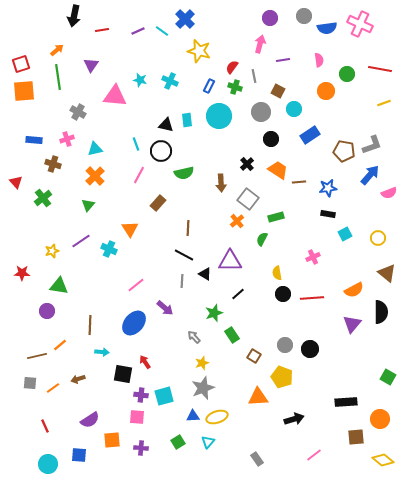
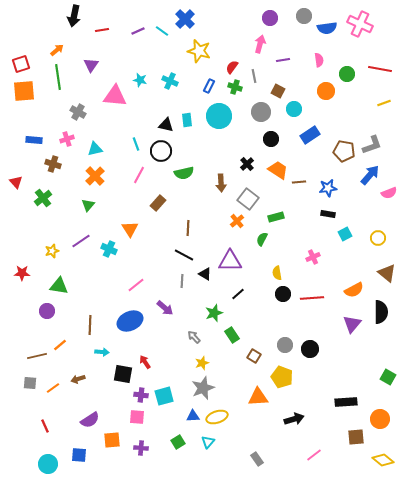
blue ellipse at (134, 323): moved 4 px left, 2 px up; rotated 25 degrees clockwise
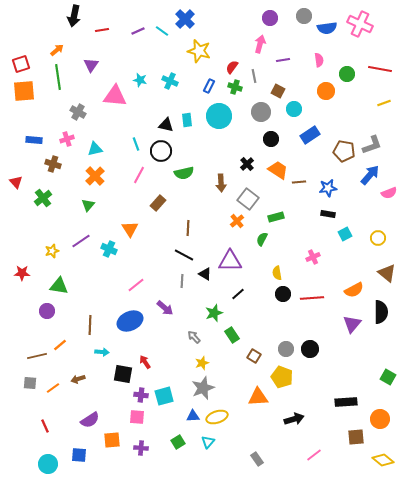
gray circle at (285, 345): moved 1 px right, 4 px down
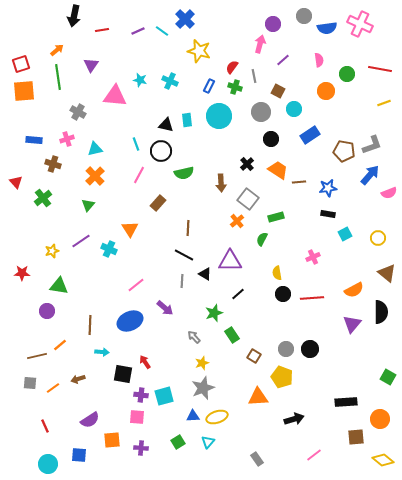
purple circle at (270, 18): moved 3 px right, 6 px down
purple line at (283, 60): rotated 32 degrees counterclockwise
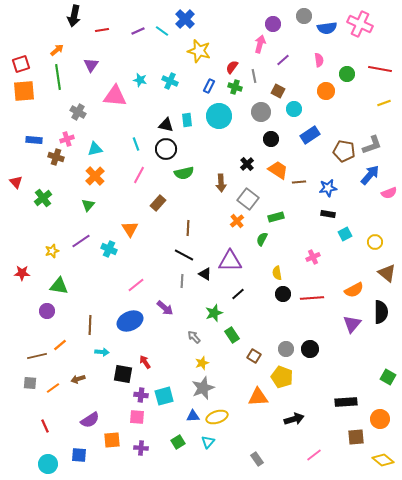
black circle at (161, 151): moved 5 px right, 2 px up
brown cross at (53, 164): moved 3 px right, 7 px up
yellow circle at (378, 238): moved 3 px left, 4 px down
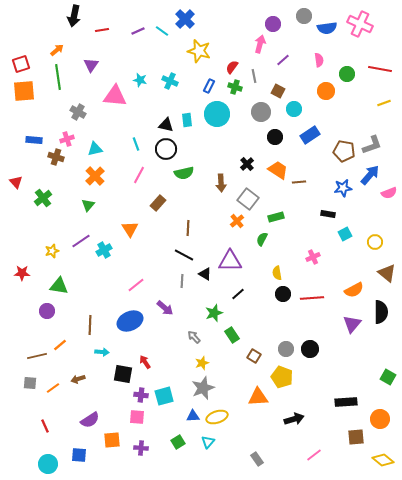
cyan circle at (219, 116): moved 2 px left, 2 px up
black circle at (271, 139): moved 4 px right, 2 px up
blue star at (328, 188): moved 15 px right
cyan cross at (109, 249): moved 5 px left, 1 px down; rotated 35 degrees clockwise
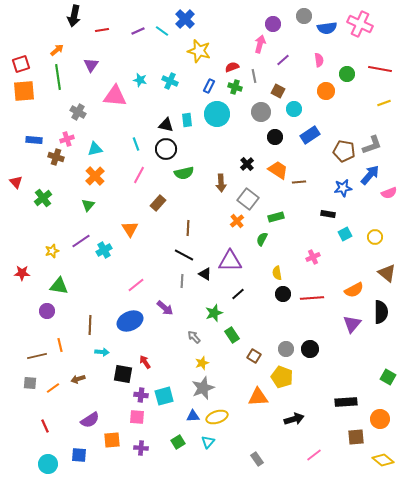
red semicircle at (232, 67): rotated 32 degrees clockwise
yellow circle at (375, 242): moved 5 px up
orange line at (60, 345): rotated 64 degrees counterclockwise
